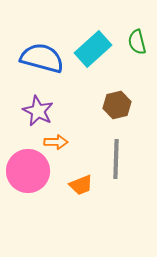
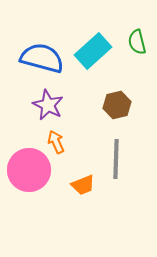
cyan rectangle: moved 2 px down
purple star: moved 10 px right, 6 px up
orange arrow: rotated 115 degrees counterclockwise
pink circle: moved 1 px right, 1 px up
orange trapezoid: moved 2 px right
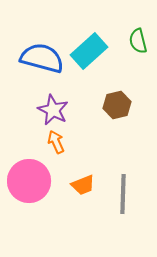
green semicircle: moved 1 px right, 1 px up
cyan rectangle: moved 4 px left
purple star: moved 5 px right, 5 px down
gray line: moved 7 px right, 35 px down
pink circle: moved 11 px down
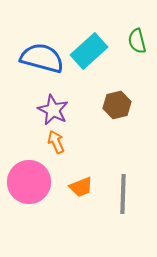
green semicircle: moved 1 px left
pink circle: moved 1 px down
orange trapezoid: moved 2 px left, 2 px down
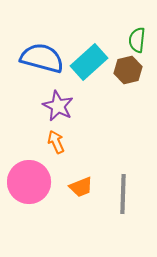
green semicircle: moved 1 px up; rotated 20 degrees clockwise
cyan rectangle: moved 11 px down
brown hexagon: moved 11 px right, 35 px up
purple star: moved 5 px right, 4 px up
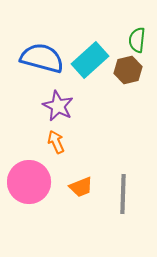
cyan rectangle: moved 1 px right, 2 px up
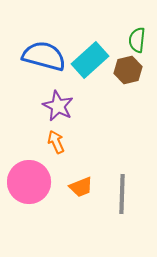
blue semicircle: moved 2 px right, 2 px up
gray line: moved 1 px left
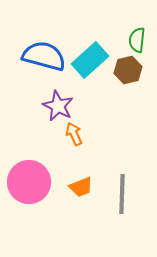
orange arrow: moved 18 px right, 8 px up
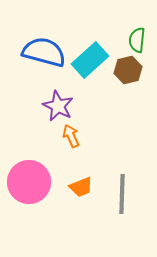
blue semicircle: moved 4 px up
orange arrow: moved 3 px left, 2 px down
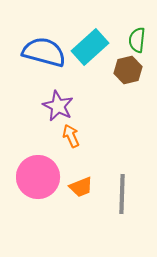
cyan rectangle: moved 13 px up
pink circle: moved 9 px right, 5 px up
